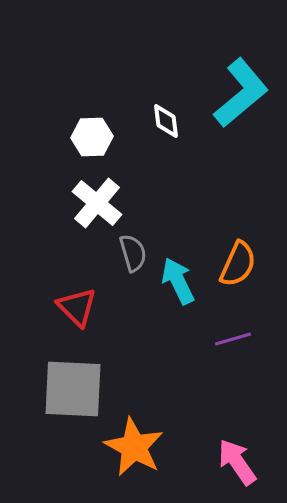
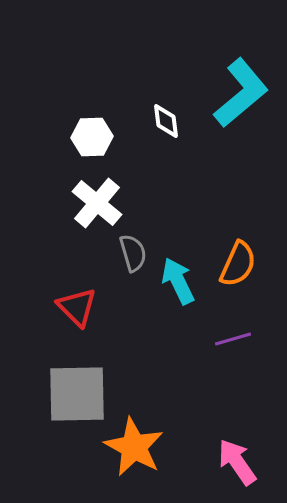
gray square: moved 4 px right, 5 px down; rotated 4 degrees counterclockwise
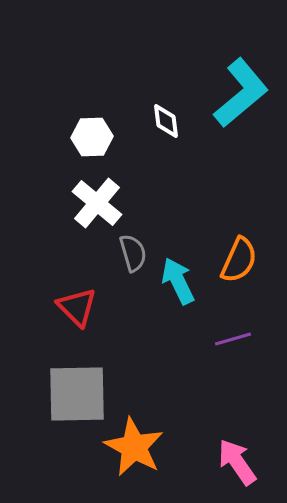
orange semicircle: moved 1 px right, 4 px up
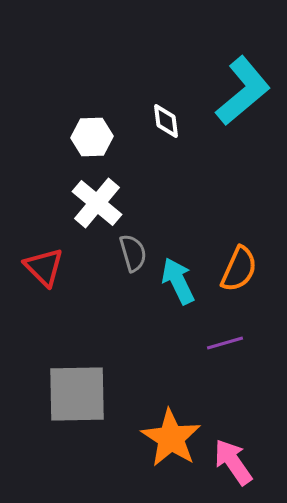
cyan L-shape: moved 2 px right, 2 px up
orange semicircle: moved 9 px down
red triangle: moved 33 px left, 40 px up
purple line: moved 8 px left, 4 px down
orange star: moved 37 px right, 9 px up; rotated 4 degrees clockwise
pink arrow: moved 4 px left
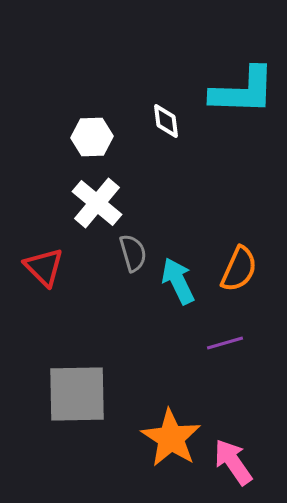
cyan L-shape: rotated 42 degrees clockwise
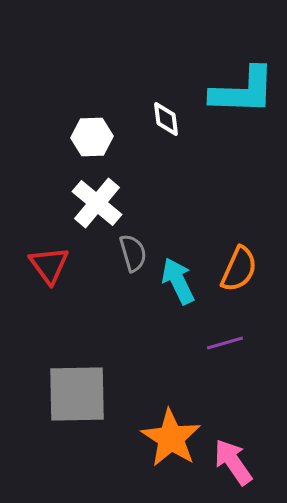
white diamond: moved 2 px up
red triangle: moved 5 px right, 2 px up; rotated 9 degrees clockwise
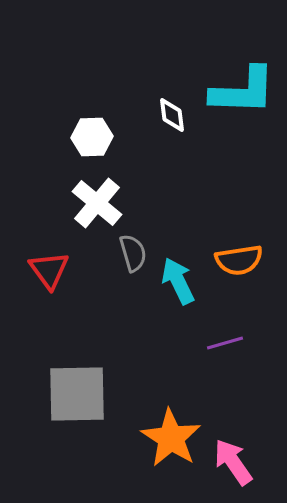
white diamond: moved 6 px right, 4 px up
red triangle: moved 5 px down
orange semicircle: moved 9 px up; rotated 57 degrees clockwise
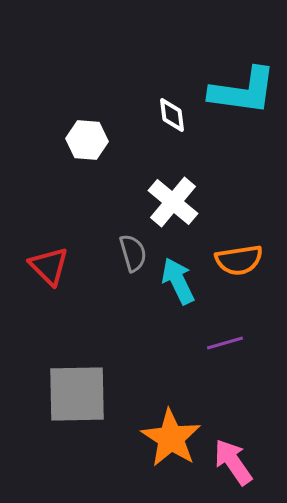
cyan L-shape: rotated 6 degrees clockwise
white hexagon: moved 5 px left, 3 px down; rotated 6 degrees clockwise
white cross: moved 76 px right, 1 px up
red triangle: moved 4 px up; rotated 9 degrees counterclockwise
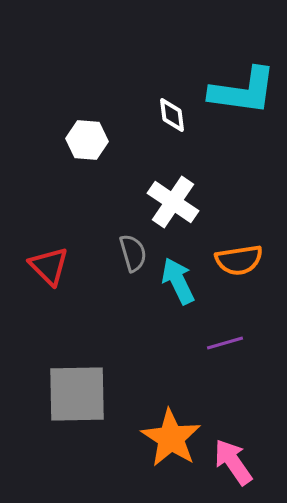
white cross: rotated 6 degrees counterclockwise
